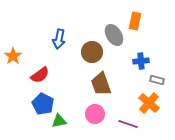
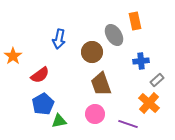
orange rectangle: rotated 24 degrees counterclockwise
gray rectangle: rotated 56 degrees counterclockwise
blue pentagon: rotated 15 degrees clockwise
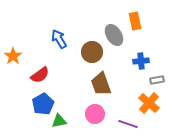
blue arrow: rotated 138 degrees clockwise
gray rectangle: rotated 32 degrees clockwise
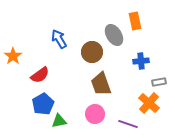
gray rectangle: moved 2 px right, 2 px down
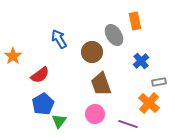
blue cross: rotated 35 degrees counterclockwise
green triangle: rotated 42 degrees counterclockwise
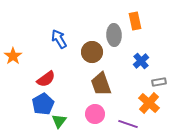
gray ellipse: rotated 30 degrees clockwise
red semicircle: moved 6 px right, 4 px down
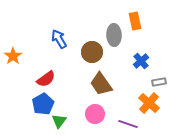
brown trapezoid: rotated 15 degrees counterclockwise
